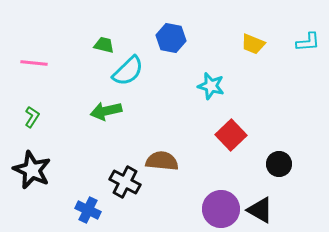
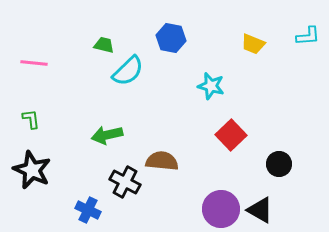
cyan L-shape: moved 6 px up
green arrow: moved 1 px right, 24 px down
green L-shape: moved 1 px left, 2 px down; rotated 40 degrees counterclockwise
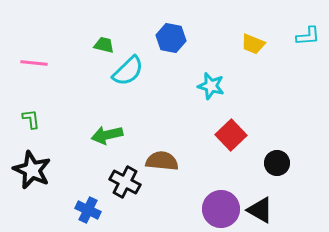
black circle: moved 2 px left, 1 px up
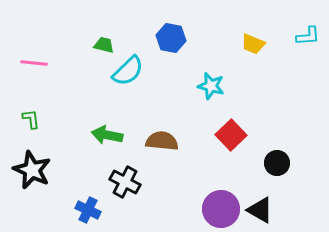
green arrow: rotated 24 degrees clockwise
brown semicircle: moved 20 px up
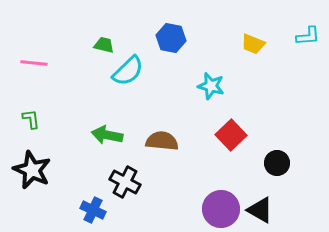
blue cross: moved 5 px right
